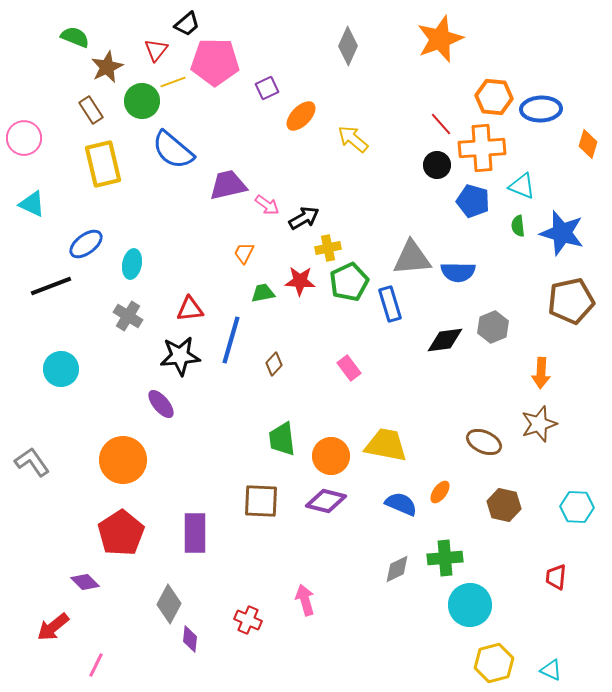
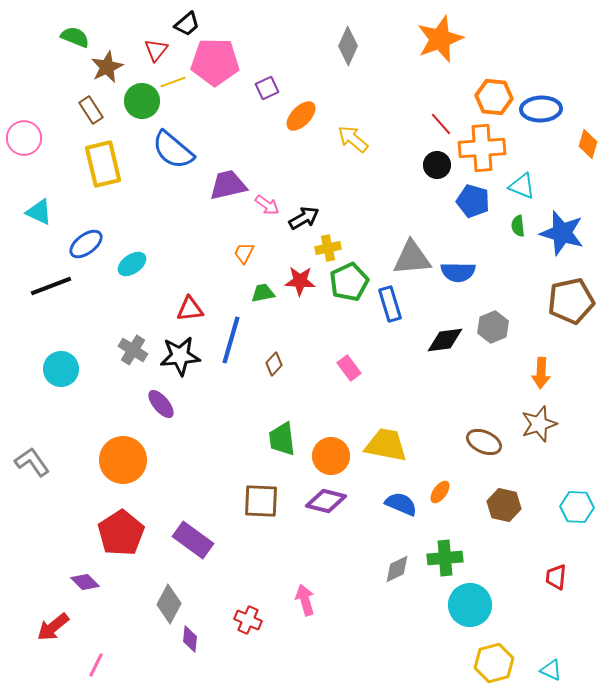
cyan triangle at (32, 204): moved 7 px right, 8 px down
cyan ellipse at (132, 264): rotated 44 degrees clockwise
gray cross at (128, 316): moved 5 px right, 34 px down
purple rectangle at (195, 533): moved 2 px left, 7 px down; rotated 54 degrees counterclockwise
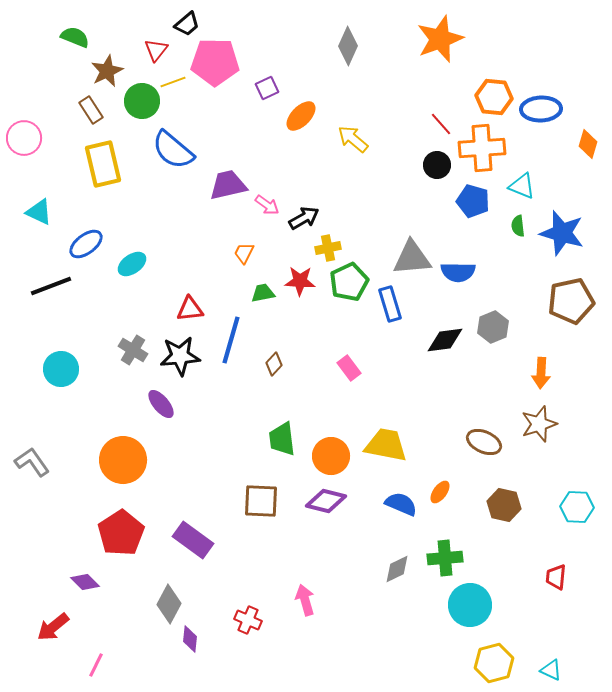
brown star at (107, 67): moved 4 px down
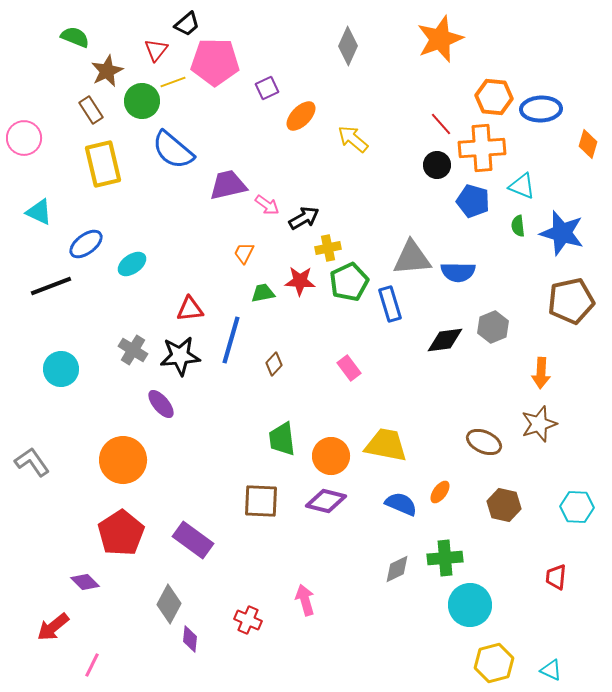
pink line at (96, 665): moved 4 px left
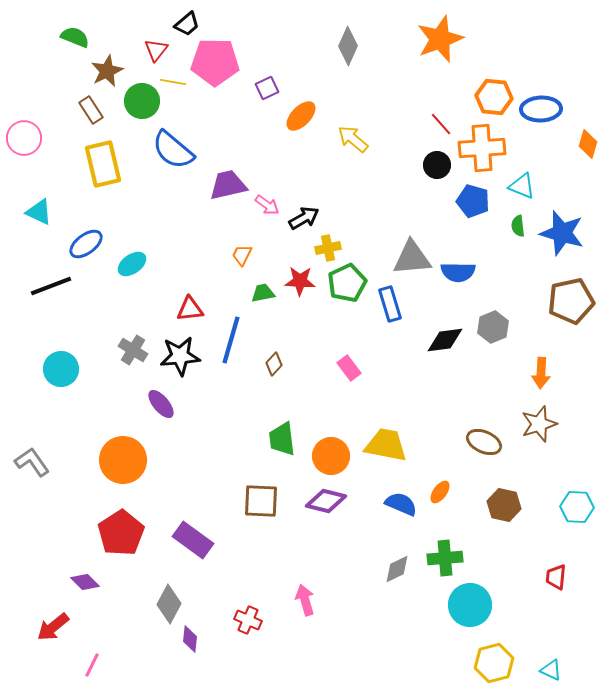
yellow line at (173, 82): rotated 30 degrees clockwise
orange trapezoid at (244, 253): moved 2 px left, 2 px down
green pentagon at (349, 282): moved 2 px left, 1 px down
